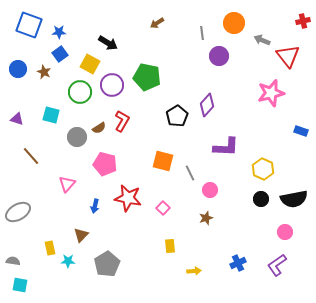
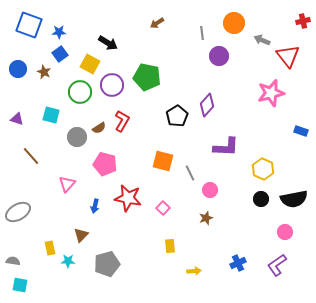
gray pentagon at (107, 264): rotated 15 degrees clockwise
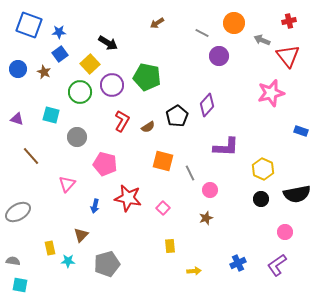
red cross at (303, 21): moved 14 px left
gray line at (202, 33): rotated 56 degrees counterclockwise
yellow square at (90, 64): rotated 18 degrees clockwise
brown semicircle at (99, 128): moved 49 px right, 1 px up
black semicircle at (294, 199): moved 3 px right, 5 px up
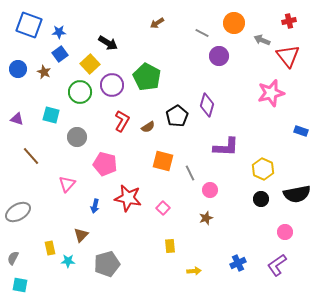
green pentagon at (147, 77): rotated 16 degrees clockwise
purple diamond at (207, 105): rotated 25 degrees counterclockwise
gray semicircle at (13, 261): moved 3 px up; rotated 72 degrees counterclockwise
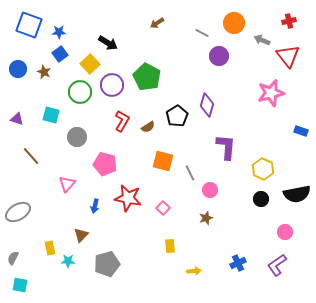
purple L-shape at (226, 147): rotated 88 degrees counterclockwise
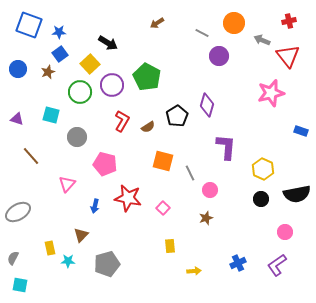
brown star at (44, 72): moved 4 px right; rotated 24 degrees clockwise
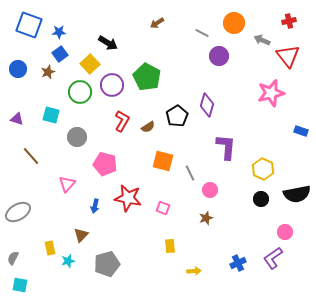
pink square at (163, 208): rotated 24 degrees counterclockwise
cyan star at (68, 261): rotated 16 degrees counterclockwise
purple L-shape at (277, 265): moved 4 px left, 7 px up
